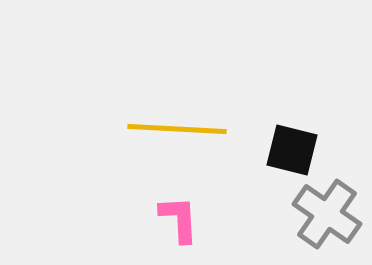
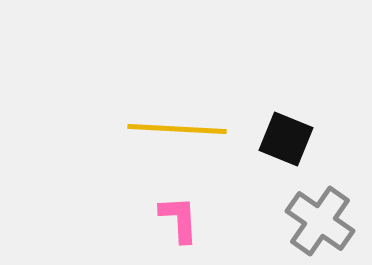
black square: moved 6 px left, 11 px up; rotated 8 degrees clockwise
gray cross: moved 7 px left, 7 px down
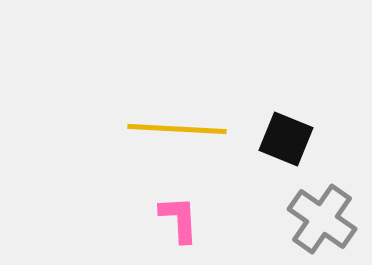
gray cross: moved 2 px right, 2 px up
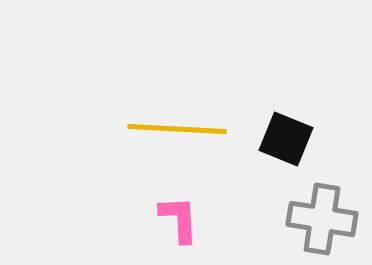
gray cross: rotated 26 degrees counterclockwise
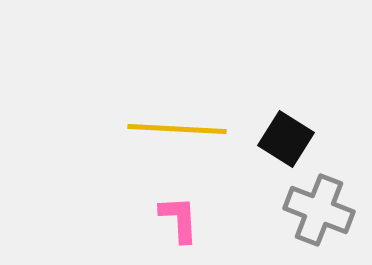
black square: rotated 10 degrees clockwise
gray cross: moved 3 px left, 9 px up; rotated 12 degrees clockwise
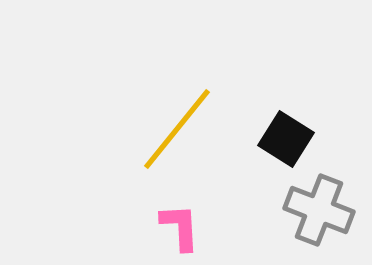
yellow line: rotated 54 degrees counterclockwise
pink L-shape: moved 1 px right, 8 px down
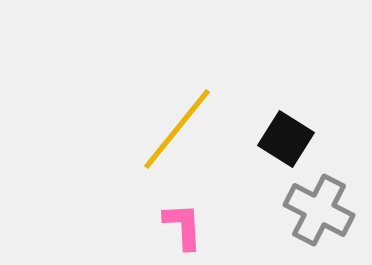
gray cross: rotated 6 degrees clockwise
pink L-shape: moved 3 px right, 1 px up
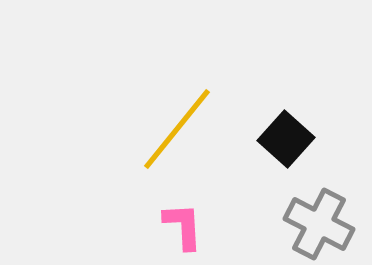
black square: rotated 10 degrees clockwise
gray cross: moved 14 px down
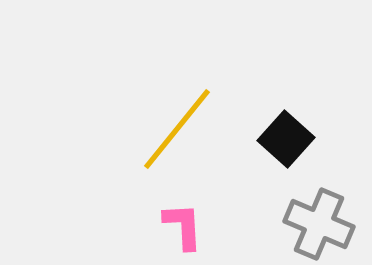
gray cross: rotated 4 degrees counterclockwise
